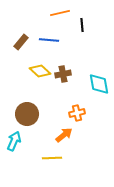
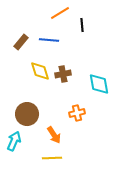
orange line: rotated 18 degrees counterclockwise
yellow diamond: rotated 30 degrees clockwise
orange arrow: moved 10 px left; rotated 96 degrees clockwise
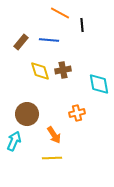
orange line: rotated 60 degrees clockwise
brown cross: moved 4 px up
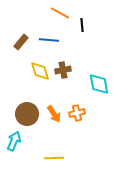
orange arrow: moved 21 px up
yellow line: moved 2 px right
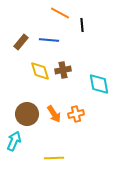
orange cross: moved 1 px left, 1 px down
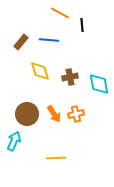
brown cross: moved 7 px right, 7 px down
yellow line: moved 2 px right
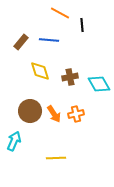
cyan diamond: rotated 20 degrees counterclockwise
brown circle: moved 3 px right, 3 px up
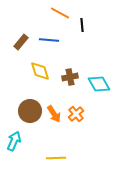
orange cross: rotated 28 degrees counterclockwise
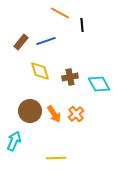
blue line: moved 3 px left, 1 px down; rotated 24 degrees counterclockwise
